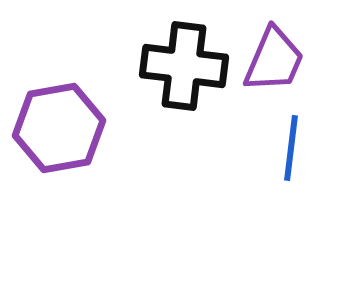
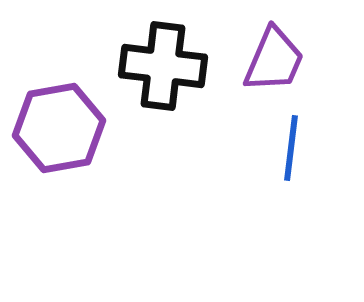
black cross: moved 21 px left
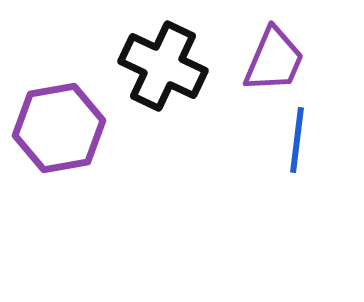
black cross: rotated 18 degrees clockwise
blue line: moved 6 px right, 8 px up
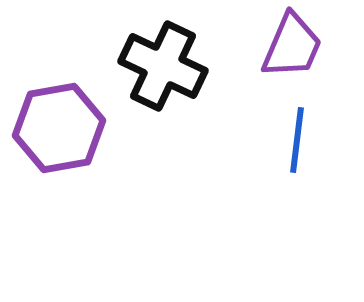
purple trapezoid: moved 18 px right, 14 px up
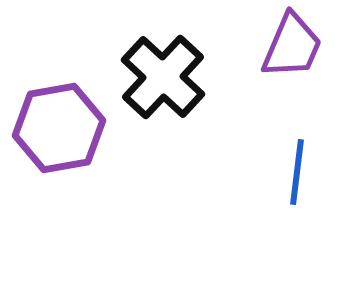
black cross: moved 11 px down; rotated 18 degrees clockwise
blue line: moved 32 px down
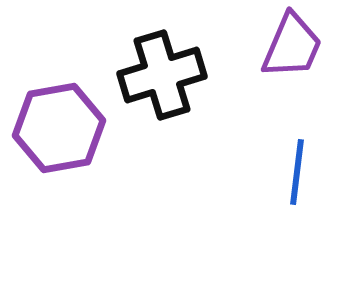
black cross: moved 1 px left, 2 px up; rotated 30 degrees clockwise
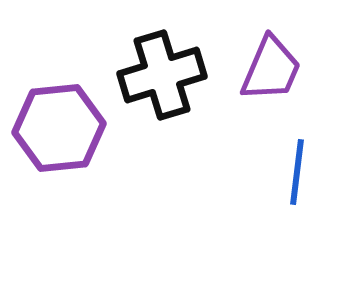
purple trapezoid: moved 21 px left, 23 px down
purple hexagon: rotated 4 degrees clockwise
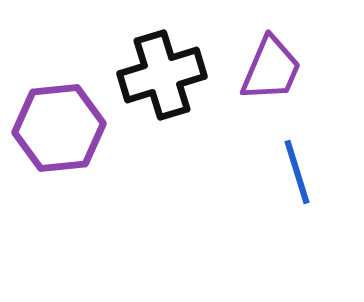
blue line: rotated 24 degrees counterclockwise
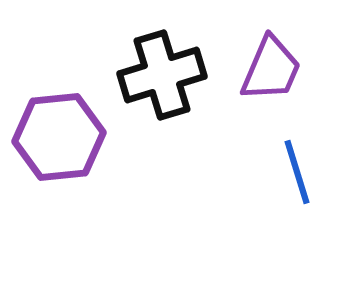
purple hexagon: moved 9 px down
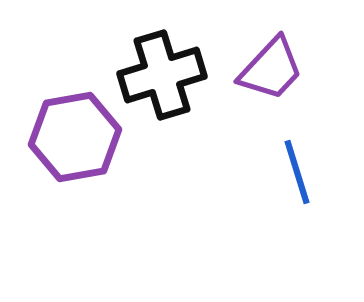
purple trapezoid: rotated 20 degrees clockwise
purple hexagon: moved 16 px right; rotated 4 degrees counterclockwise
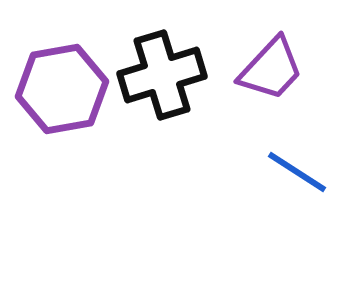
purple hexagon: moved 13 px left, 48 px up
blue line: rotated 40 degrees counterclockwise
